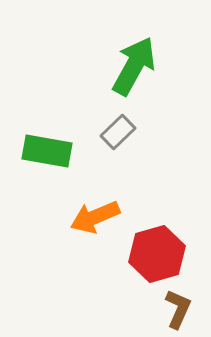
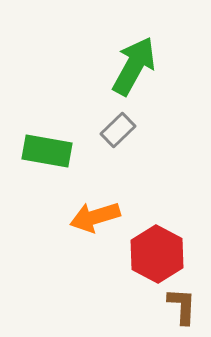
gray rectangle: moved 2 px up
orange arrow: rotated 6 degrees clockwise
red hexagon: rotated 16 degrees counterclockwise
brown L-shape: moved 4 px right, 3 px up; rotated 21 degrees counterclockwise
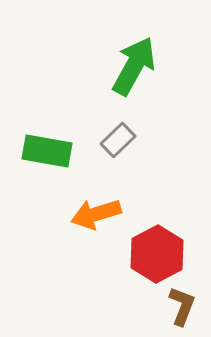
gray rectangle: moved 10 px down
orange arrow: moved 1 px right, 3 px up
red hexagon: rotated 4 degrees clockwise
brown L-shape: rotated 18 degrees clockwise
